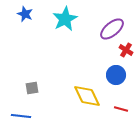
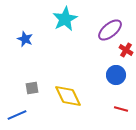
blue star: moved 25 px down
purple ellipse: moved 2 px left, 1 px down
yellow diamond: moved 19 px left
blue line: moved 4 px left, 1 px up; rotated 30 degrees counterclockwise
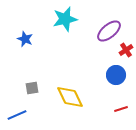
cyan star: rotated 15 degrees clockwise
purple ellipse: moved 1 px left, 1 px down
red cross: rotated 24 degrees clockwise
yellow diamond: moved 2 px right, 1 px down
red line: rotated 32 degrees counterclockwise
